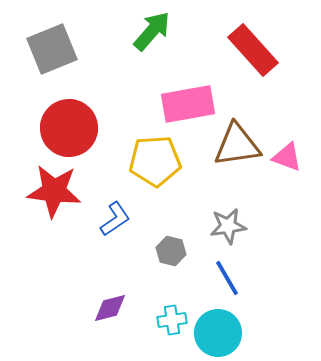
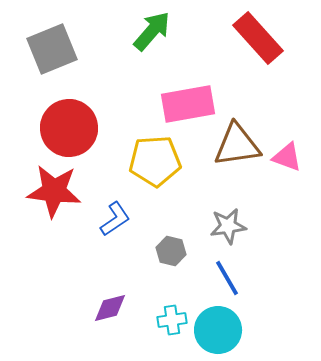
red rectangle: moved 5 px right, 12 px up
cyan circle: moved 3 px up
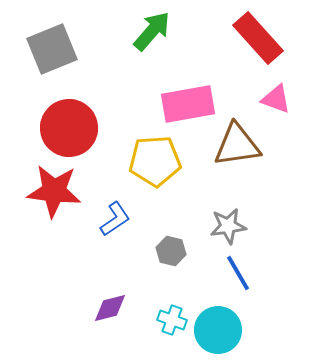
pink triangle: moved 11 px left, 58 px up
blue line: moved 11 px right, 5 px up
cyan cross: rotated 28 degrees clockwise
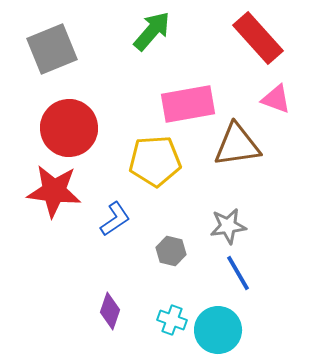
purple diamond: moved 3 px down; rotated 57 degrees counterclockwise
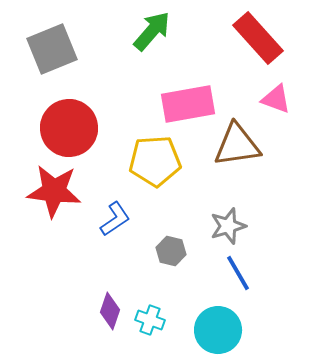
gray star: rotated 9 degrees counterclockwise
cyan cross: moved 22 px left
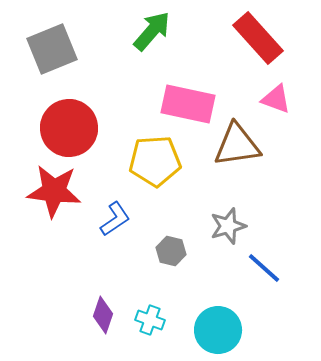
pink rectangle: rotated 22 degrees clockwise
blue line: moved 26 px right, 5 px up; rotated 18 degrees counterclockwise
purple diamond: moved 7 px left, 4 px down
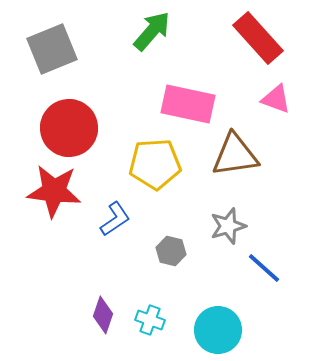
brown triangle: moved 2 px left, 10 px down
yellow pentagon: moved 3 px down
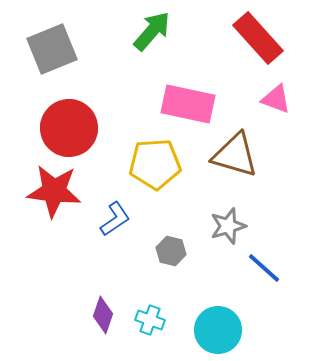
brown triangle: rotated 24 degrees clockwise
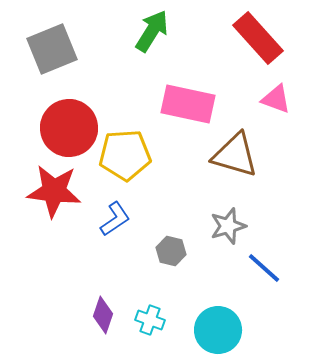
green arrow: rotated 9 degrees counterclockwise
yellow pentagon: moved 30 px left, 9 px up
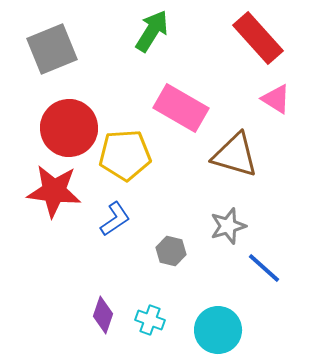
pink triangle: rotated 12 degrees clockwise
pink rectangle: moved 7 px left, 4 px down; rotated 18 degrees clockwise
